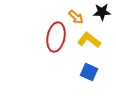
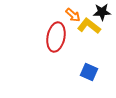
orange arrow: moved 3 px left, 2 px up
yellow L-shape: moved 14 px up
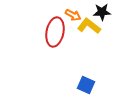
orange arrow: rotated 14 degrees counterclockwise
red ellipse: moved 1 px left, 5 px up
blue square: moved 3 px left, 13 px down
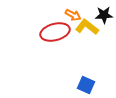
black star: moved 2 px right, 3 px down
yellow L-shape: moved 2 px left, 1 px down
red ellipse: rotated 64 degrees clockwise
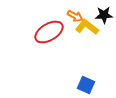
orange arrow: moved 2 px right, 1 px down
red ellipse: moved 6 px left; rotated 16 degrees counterclockwise
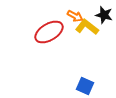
black star: rotated 18 degrees clockwise
blue square: moved 1 px left, 1 px down
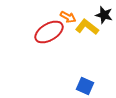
orange arrow: moved 7 px left, 1 px down
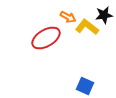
black star: rotated 24 degrees counterclockwise
red ellipse: moved 3 px left, 6 px down
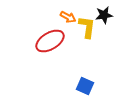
yellow L-shape: rotated 60 degrees clockwise
red ellipse: moved 4 px right, 3 px down
